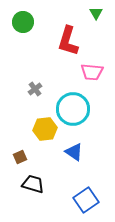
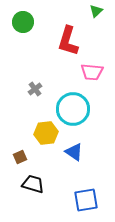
green triangle: moved 2 px up; rotated 16 degrees clockwise
yellow hexagon: moved 1 px right, 4 px down
blue square: rotated 25 degrees clockwise
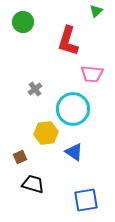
pink trapezoid: moved 2 px down
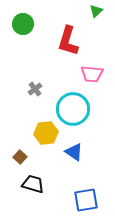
green circle: moved 2 px down
brown square: rotated 24 degrees counterclockwise
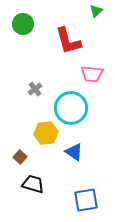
red L-shape: rotated 32 degrees counterclockwise
cyan circle: moved 2 px left, 1 px up
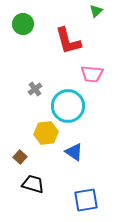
cyan circle: moved 3 px left, 2 px up
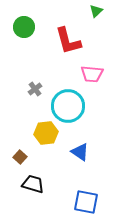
green circle: moved 1 px right, 3 px down
blue triangle: moved 6 px right
blue square: moved 2 px down; rotated 20 degrees clockwise
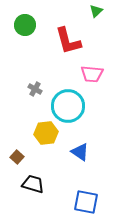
green circle: moved 1 px right, 2 px up
gray cross: rotated 24 degrees counterclockwise
brown square: moved 3 px left
